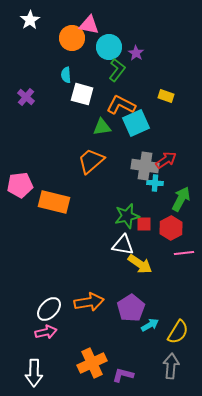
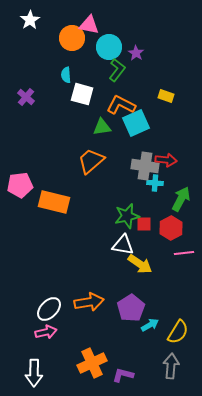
red arrow: rotated 40 degrees clockwise
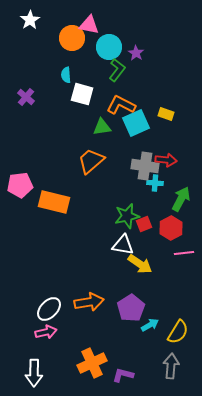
yellow rectangle: moved 18 px down
red square: rotated 21 degrees counterclockwise
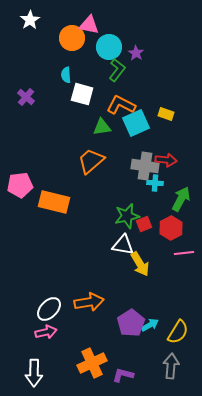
yellow arrow: rotated 25 degrees clockwise
purple pentagon: moved 15 px down
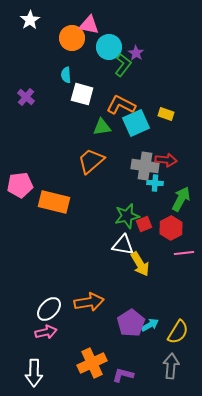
green L-shape: moved 6 px right, 5 px up
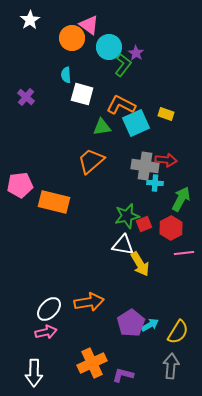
pink triangle: rotated 25 degrees clockwise
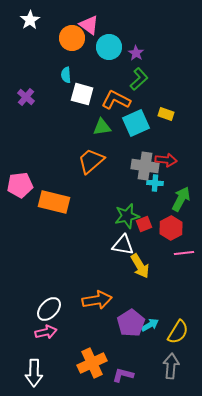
green L-shape: moved 16 px right, 14 px down; rotated 10 degrees clockwise
orange L-shape: moved 5 px left, 5 px up
yellow arrow: moved 2 px down
orange arrow: moved 8 px right, 2 px up
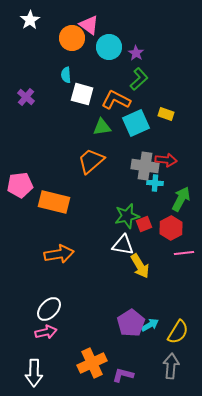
orange arrow: moved 38 px left, 46 px up
